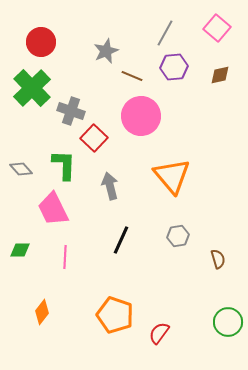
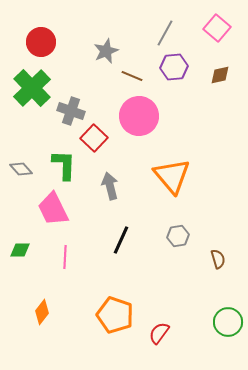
pink circle: moved 2 px left
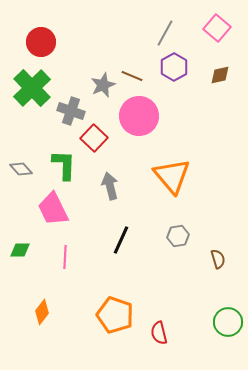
gray star: moved 3 px left, 34 px down
purple hexagon: rotated 24 degrees counterclockwise
red semicircle: rotated 50 degrees counterclockwise
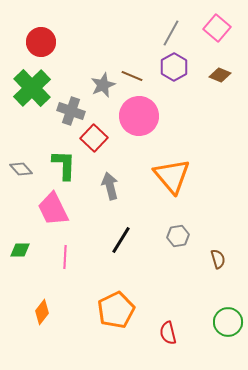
gray line: moved 6 px right
brown diamond: rotated 35 degrees clockwise
black line: rotated 8 degrees clockwise
orange pentagon: moved 1 px right, 5 px up; rotated 27 degrees clockwise
red semicircle: moved 9 px right
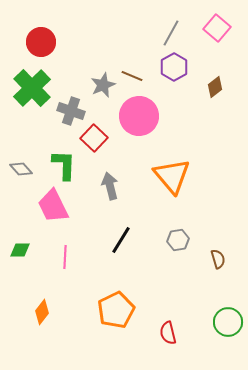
brown diamond: moved 5 px left, 12 px down; rotated 60 degrees counterclockwise
pink trapezoid: moved 3 px up
gray hexagon: moved 4 px down
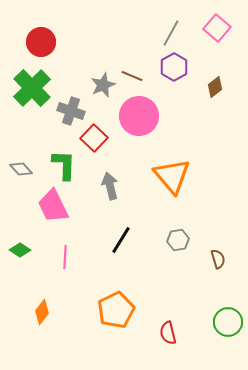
green diamond: rotated 35 degrees clockwise
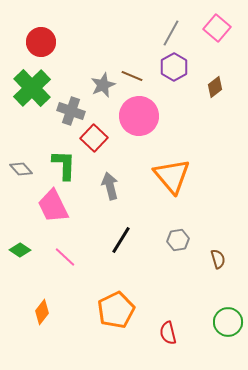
pink line: rotated 50 degrees counterclockwise
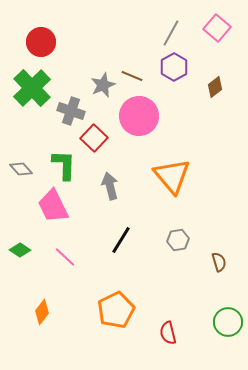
brown semicircle: moved 1 px right, 3 px down
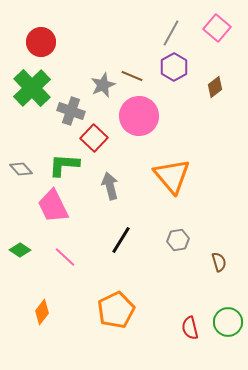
green L-shape: rotated 88 degrees counterclockwise
red semicircle: moved 22 px right, 5 px up
